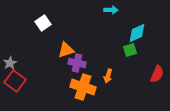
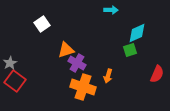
white square: moved 1 px left, 1 px down
purple cross: rotated 18 degrees clockwise
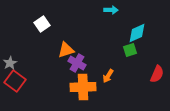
orange arrow: rotated 16 degrees clockwise
orange cross: rotated 20 degrees counterclockwise
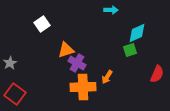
orange arrow: moved 1 px left, 1 px down
red square: moved 13 px down
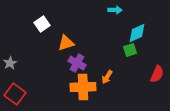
cyan arrow: moved 4 px right
orange triangle: moved 7 px up
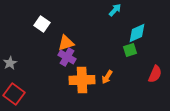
cyan arrow: rotated 48 degrees counterclockwise
white square: rotated 21 degrees counterclockwise
purple cross: moved 10 px left, 6 px up
red semicircle: moved 2 px left
orange cross: moved 1 px left, 7 px up
red square: moved 1 px left
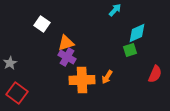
red square: moved 3 px right, 1 px up
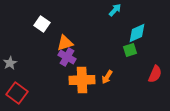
orange triangle: moved 1 px left
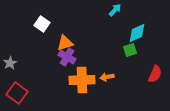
orange arrow: rotated 48 degrees clockwise
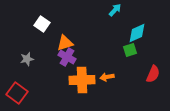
gray star: moved 17 px right, 4 px up; rotated 16 degrees clockwise
red semicircle: moved 2 px left
